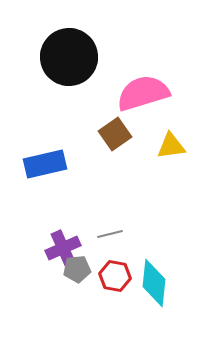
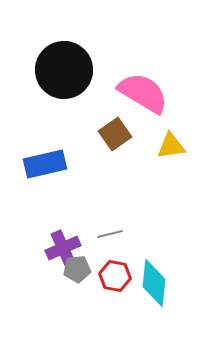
black circle: moved 5 px left, 13 px down
pink semicircle: rotated 48 degrees clockwise
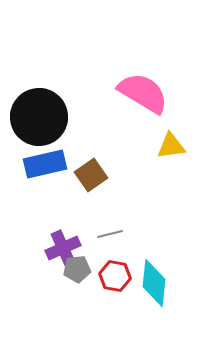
black circle: moved 25 px left, 47 px down
brown square: moved 24 px left, 41 px down
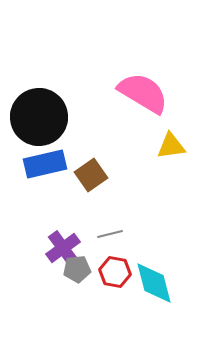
purple cross: rotated 12 degrees counterclockwise
red hexagon: moved 4 px up
cyan diamond: rotated 21 degrees counterclockwise
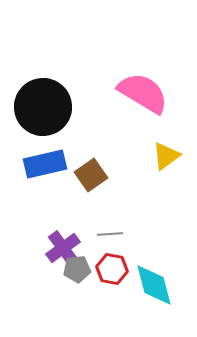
black circle: moved 4 px right, 10 px up
yellow triangle: moved 5 px left, 10 px down; rotated 28 degrees counterclockwise
gray line: rotated 10 degrees clockwise
red hexagon: moved 3 px left, 3 px up
cyan diamond: moved 2 px down
